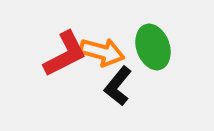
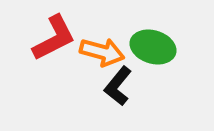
green ellipse: rotated 54 degrees counterclockwise
red L-shape: moved 11 px left, 16 px up
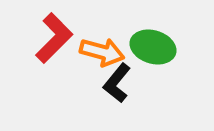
red L-shape: rotated 18 degrees counterclockwise
black L-shape: moved 1 px left, 3 px up
